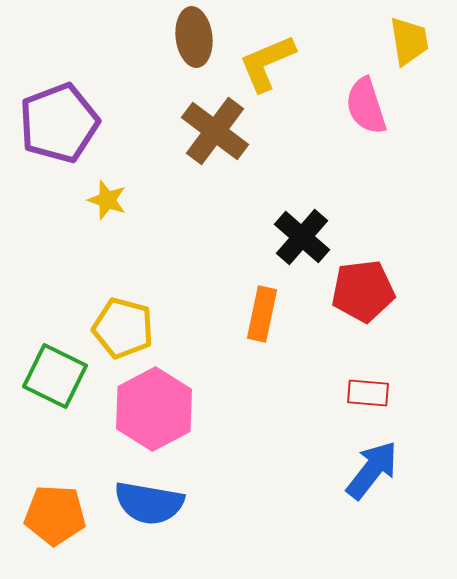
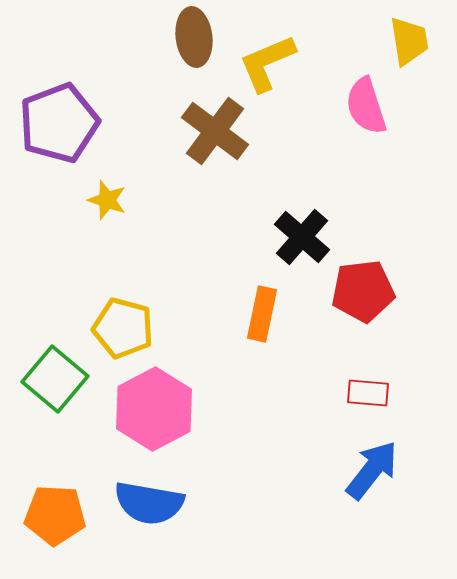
green square: moved 3 px down; rotated 14 degrees clockwise
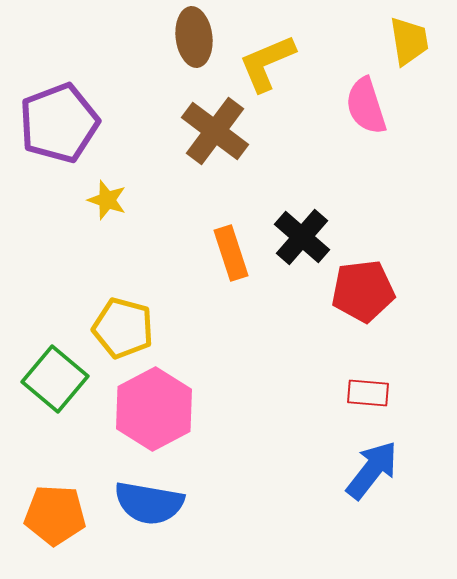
orange rectangle: moved 31 px left, 61 px up; rotated 30 degrees counterclockwise
